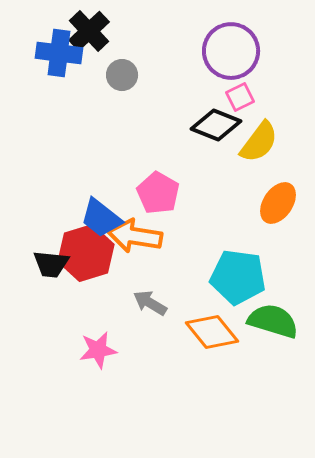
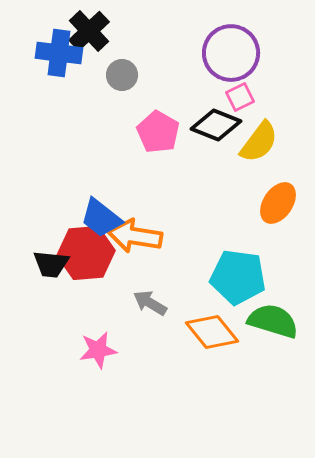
purple circle: moved 2 px down
pink pentagon: moved 61 px up
red hexagon: rotated 12 degrees clockwise
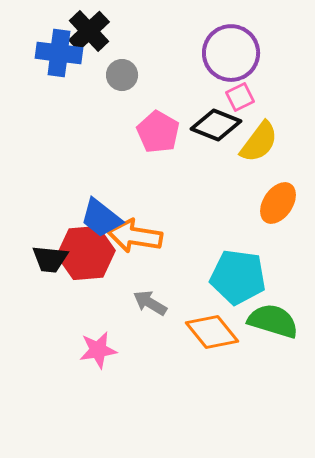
black trapezoid: moved 1 px left, 5 px up
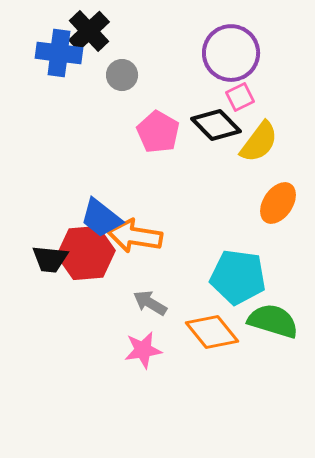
black diamond: rotated 24 degrees clockwise
pink star: moved 45 px right
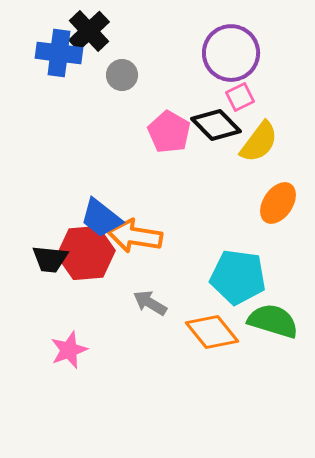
pink pentagon: moved 11 px right
pink star: moved 74 px left; rotated 12 degrees counterclockwise
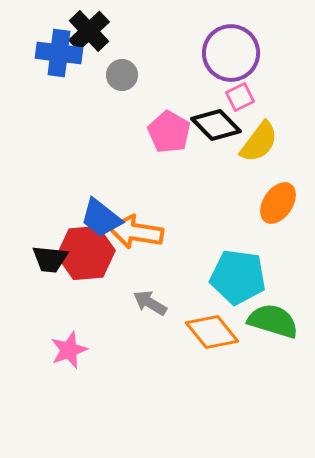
orange arrow: moved 1 px right, 4 px up
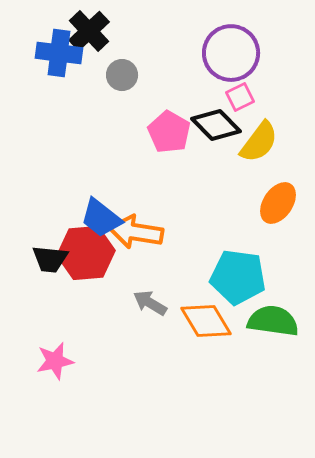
green semicircle: rotated 9 degrees counterclockwise
orange diamond: moved 6 px left, 11 px up; rotated 8 degrees clockwise
pink star: moved 14 px left, 11 px down; rotated 9 degrees clockwise
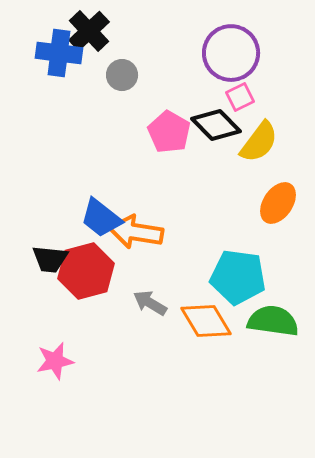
red hexagon: moved 18 px down; rotated 10 degrees counterclockwise
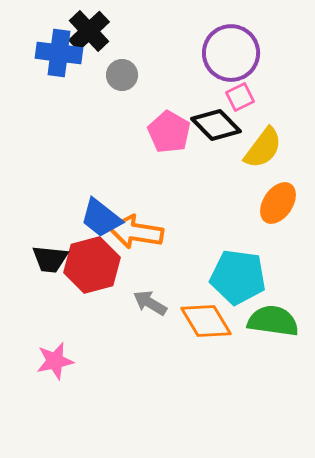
yellow semicircle: moved 4 px right, 6 px down
red hexagon: moved 6 px right, 6 px up
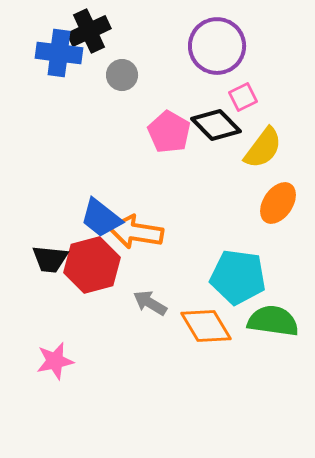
black cross: rotated 18 degrees clockwise
purple circle: moved 14 px left, 7 px up
pink square: moved 3 px right
orange diamond: moved 5 px down
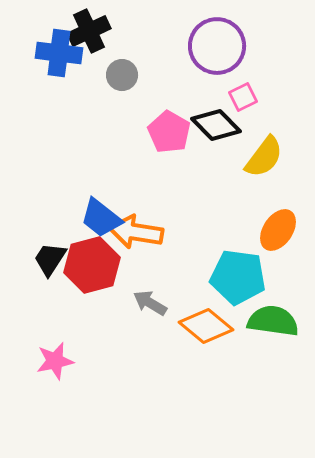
yellow semicircle: moved 1 px right, 9 px down
orange ellipse: moved 27 px down
black trapezoid: rotated 117 degrees clockwise
orange diamond: rotated 20 degrees counterclockwise
